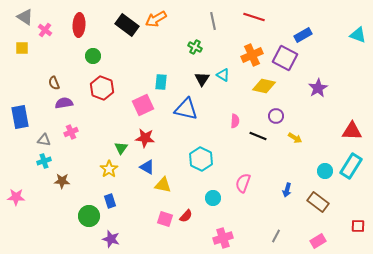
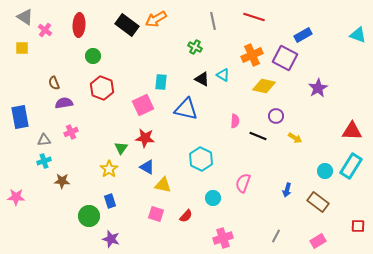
black triangle at (202, 79): rotated 35 degrees counterclockwise
gray triangle at (44, 140): rotated 16 degrees counterclockwise
pink square at (165, 219): moved 9 px left, 5 px up
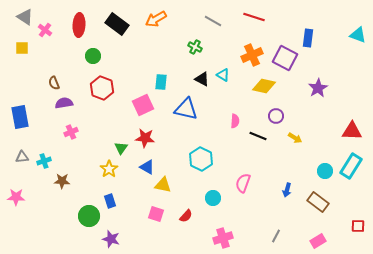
gray line at (213, 21): rotated 48 degrees counterclockwise
black rectangle at (127, 25): moved 10 px left, 1 px up
blue rectangle at (303, 35): moved 5 px right, 3 px down; rotated 54 degrees counterclockwise
gray triangle at (44, 140): moved 22 px left, 17 px down
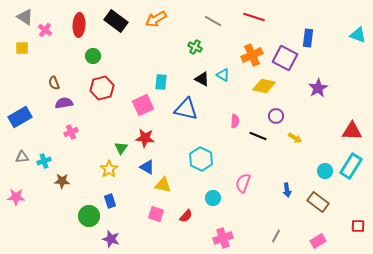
black rectangle at (117, 24): moved 1 px left, 3 px up
red hexagon at (102, 88): rotated 25 degrees clockwise
blue rectangle at (20, 117): rotated 70 degrees clockwise
blue arrow at (287, 190): rotated 24 degrees counterclockwise
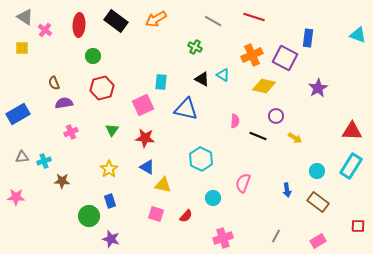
blue rectangle at (20, 117): moved 2 px left, 3 px up
green triangle at (121, 148): moved 9 px left, 18 px up
cyan circle at (325, 171): moved 8 px left
